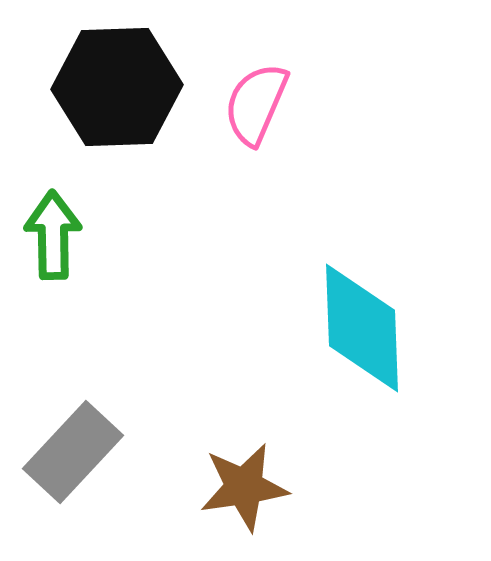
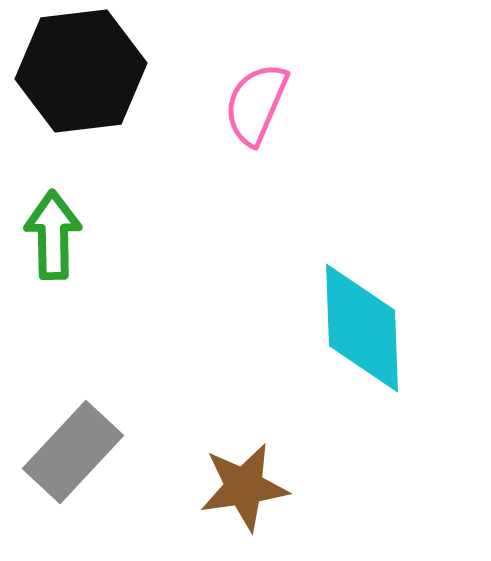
black hexagon: moved 36 px left, 16 px up; rotated 5 degrees counterclockwise
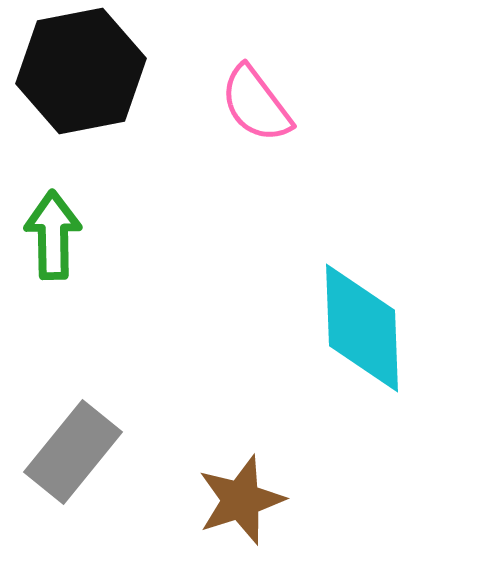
black hexagon: rotated 4 degrees counterclockwise
pink semicircle: rotated 60 degrees counterclockwise
gray rectangle: rotated 4 degrees counterclockwise
brown star: moved 3 px left, 13 px down; rotated 10 degrees counterclockwise
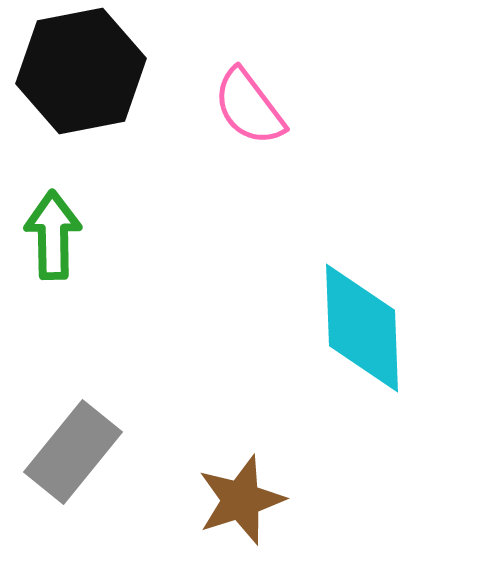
pink semicircle: moved 7 px left, 3 px down
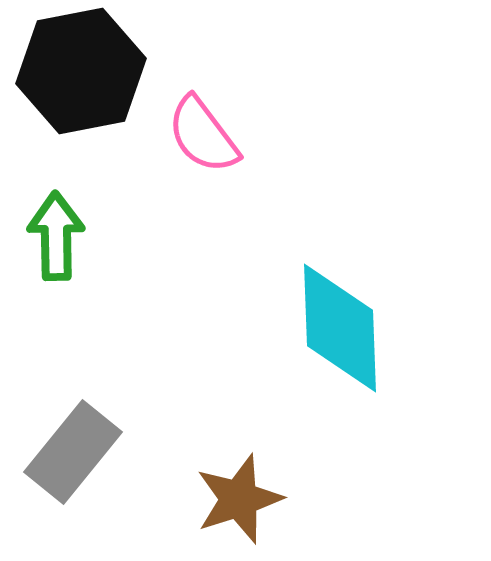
pink semicircle: moved 46 px left, 28 px down
green arrow: moved 3 px right, 1 px down
cyan diamond: moved 22 px left
brown star: moved 2 px left, 1 px up
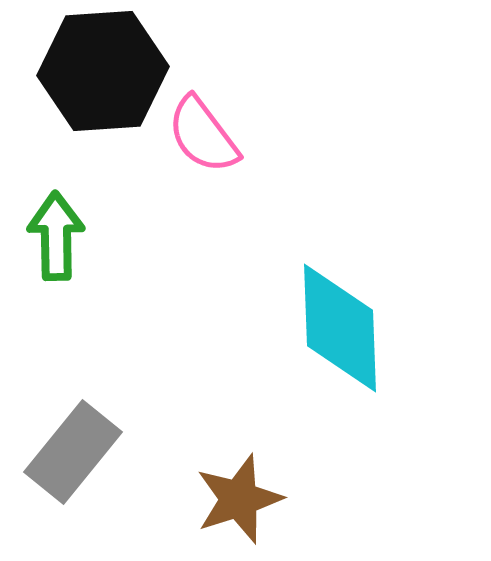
black hexagon: moved 22 px right; rotated 7 degrees clockwise
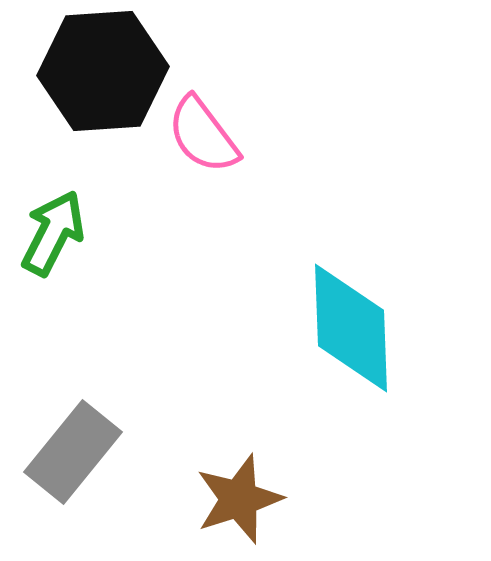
green arrow: moved 3 px left, 3 px up; rotated 28 degrees clockwise
cyan diamond: moved 11 px right
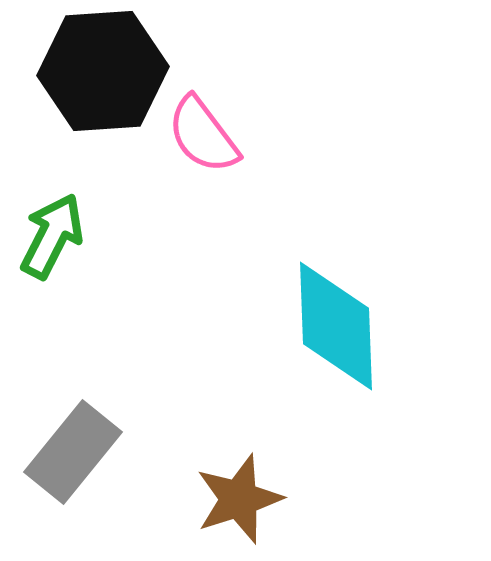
green arrow: moved 1 px left, 3 px down
cyan diamond: moved 15 px left, 2 px up
